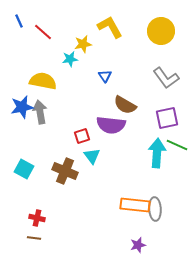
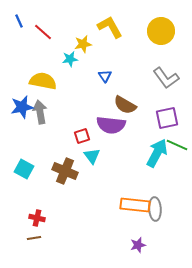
cyan arrow: rotated 24 degrees clockwise
brown line: rotated 16 degrees counterclockwise
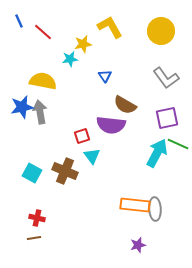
green line: moved 1 px right, 1 px up
cyan square: moved 8 px right, 4 px down
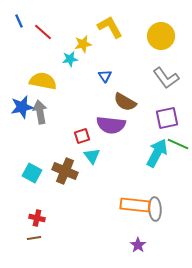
yellow circle: moved 5 px down
brown semicircle: moved 3 px up
purple star: rotated 21 degrees counterclockwise
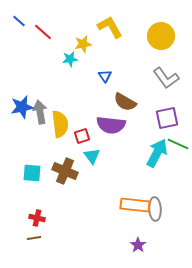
blue line: rotated 24 degrees counterclockwise
yellow semicircle: moved 17 px right, 43 px down; rotated 72 degrees clockwise
cyan square: rotated 24 degrees counterclockwise
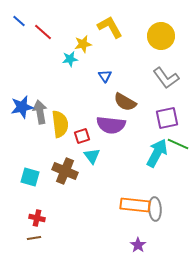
cyan square: moved 2 px left, 4 px down; rotated 12 degrees clockwise
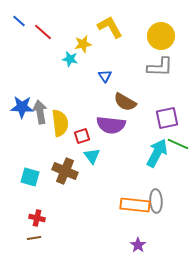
cyan star: rotated 21 degrees clockwise
gray L-shape: moved 6 px left, 11 px up; rotated 52 degrees counterclockwise
blue star: rotated 15 degrees clockwise
yellow semicircle: moved 1 px up
gray ellipse: moved 1 px right, 8 px up
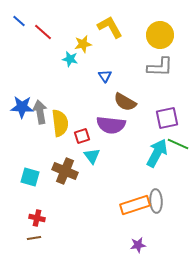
yellow circle: moved 1 px left, 1 px up
orange rectangle: rotated 24 degrees counterclockwise
purple star: rotated 28 degrees clockwise
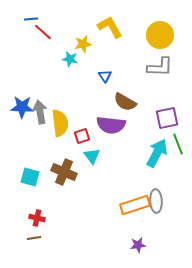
blue line: moved 12 px right, 2 px up; rotated 48 degrees counterclockwise
green line: rotated 45 degrees clockwise
brown cross: moved 1 px left, 1 px down
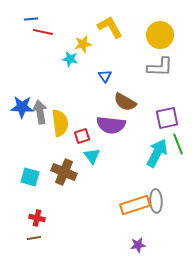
red line: rotated 30 degrees counterclockwise
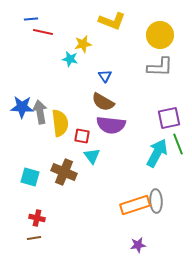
yellow L-shape: moved 2 px right, 6 px up; rotated 140 degrees clockwise
brown semicircle: moved 22 px left
purple square: moved 2 px right
red square: rotated 28 degrees clockwise
